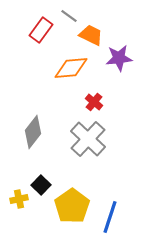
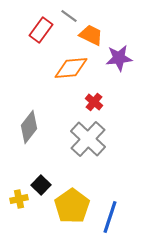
gray diamond: moved 4 px left, 5 px up
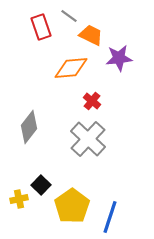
red rectangle: moved 3 px up; rotated 55 degrees counterclockwise
red cross: moved 2 px left, 1 px up
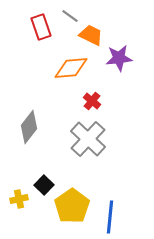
gray line: moved 1 px right
black square: moved 3 px right
blue line: rotated 12 degrees counterclockwise
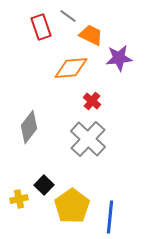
gray line: moved 2 px left
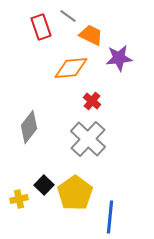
yellow pentagon: moved 3 px right, 13 px up
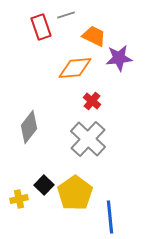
gray line: moved 2 px left, 1 px up; rotated 54 degrees counterclockwise
orange trapezoid: moved 3 px right, 1 px down
orange diamond: moved 4 px right
blue line: rotated 12 degrees counterclockwise
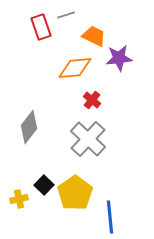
red cross: moved 1 px up
